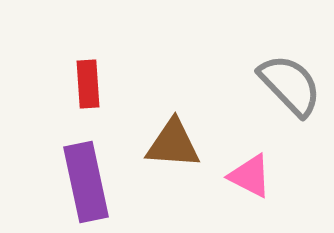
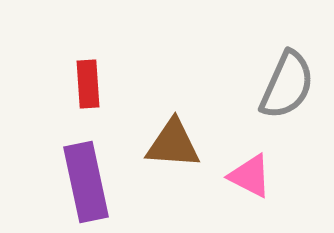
gray semicircle: moved 3 px left; rotated 68 degrees clockwise
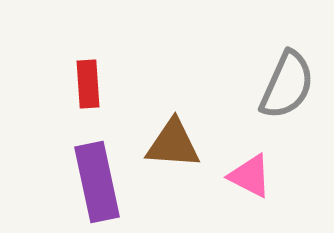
purple rectangle: moved 11 px right
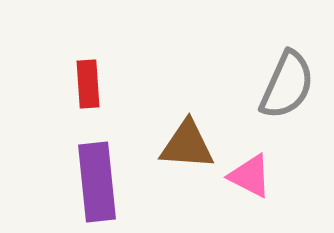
brown triangle: moved 14 px right, 1 px down
purple rectangle: rotated 6 degrees clockwise
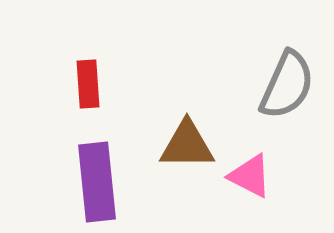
brown triangle: rotated 4 degrees counterclockwise
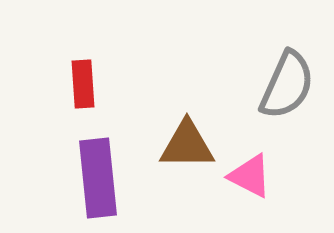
red rectangle: moved 5 px left
purple rectangle: moved 1 px right, 4 px up
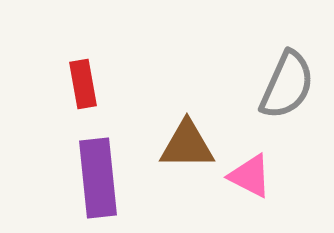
red rectangle: rotated 6 degrees counterclockwise
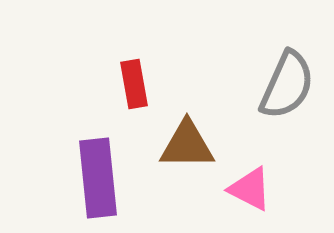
red rectangle: moved 51 px right
pink triangle: moved 13 px down
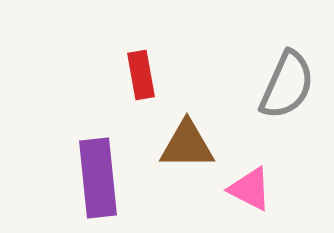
red rectangle: moved 7 px right, 9 px up
